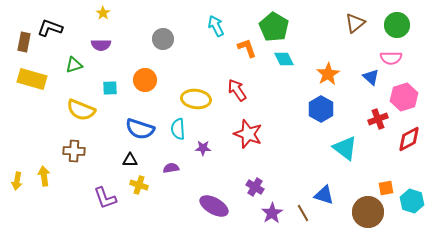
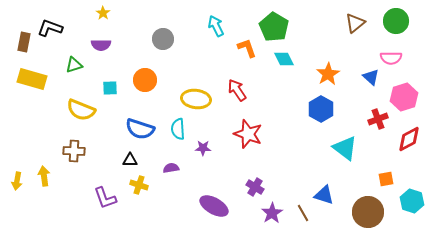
green circle at (397, 25): moved 1 px left, 4 px up
orange square at (386, 188): moved 9 px up
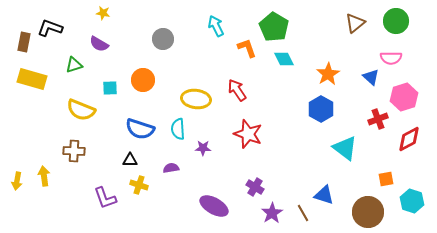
yellow star at (103, 13): rotated 24 degrees counterclockwise
purple semicircle at (101, 45): moved 2 px left, 1 px up; rotated 30 degrees clockwise
orange circle at (145, 80): moved 2 px left
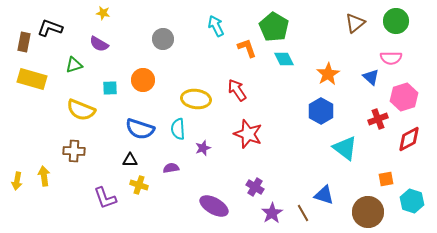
blue hexagon at (321, 109): moved 2 px down
purple star at (203, 148): rotated 21 degrees counterclockwise
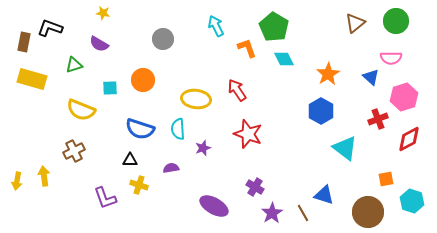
brown cross at (74, 151): rotated 30 degrees counterclockwise
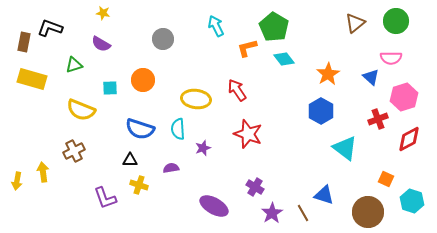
purple semicircle at (99, 44): moved 2 px right
orange L-shape at (247, 48): rotated 85 degrees counterclockwise
cyan diamond at (284, 59): rotated 10 degrees counterclockwise
yellow arrow at (44, 176): moved 1 px left, 4 px up
orange square at (386, 179): rotated 35 degrees clockwise
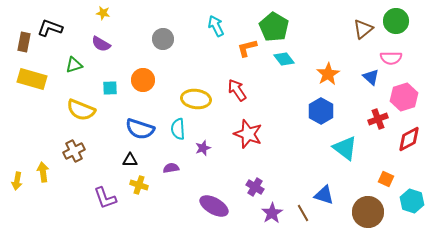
brown triangle at (355, 23): moved 8 px right, 6 px down
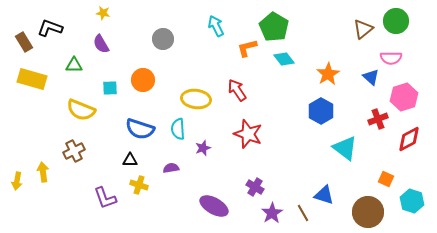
brown rectangle at (24, 42): rotated 42 degrees counterclockwise
purple semicircle at (101, 44): rotated 30 degrees clockwise
green triangle at (74, 65): rotated 18 degrees clockwise
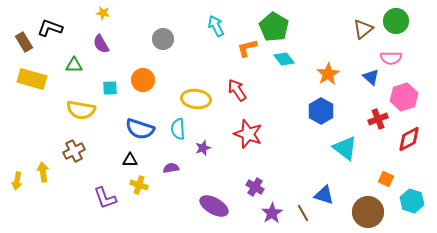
yellow semicircle at (81, 110): rotated 12 degrees counterclockwise
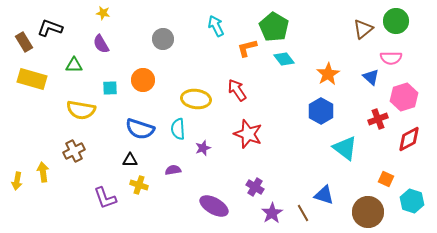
purple semicircle at (171, 168): moved 2 px right, 2 px down
